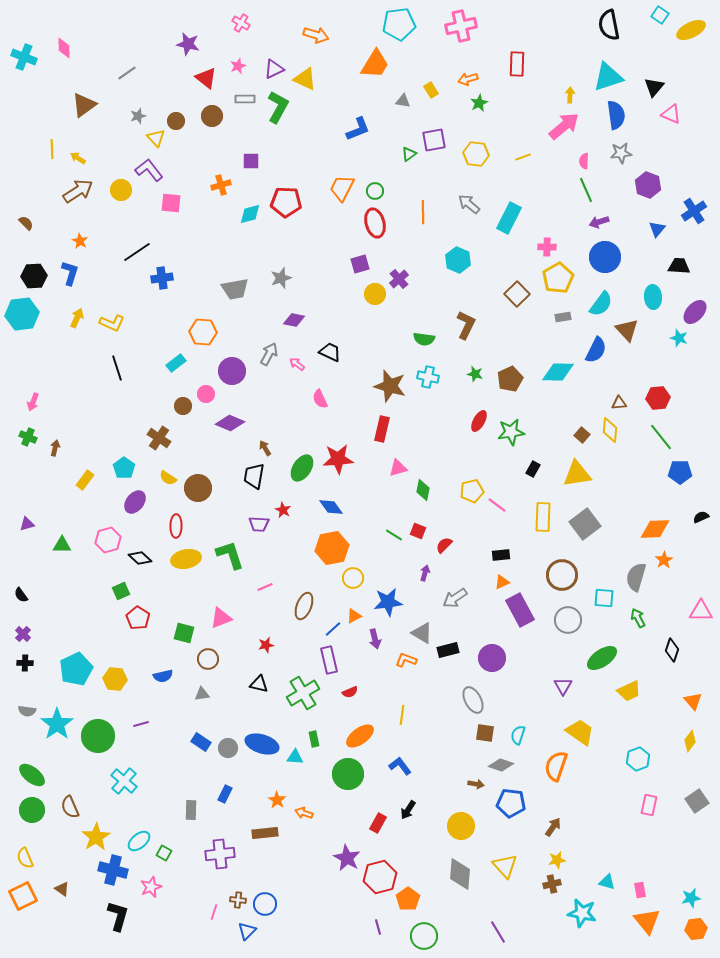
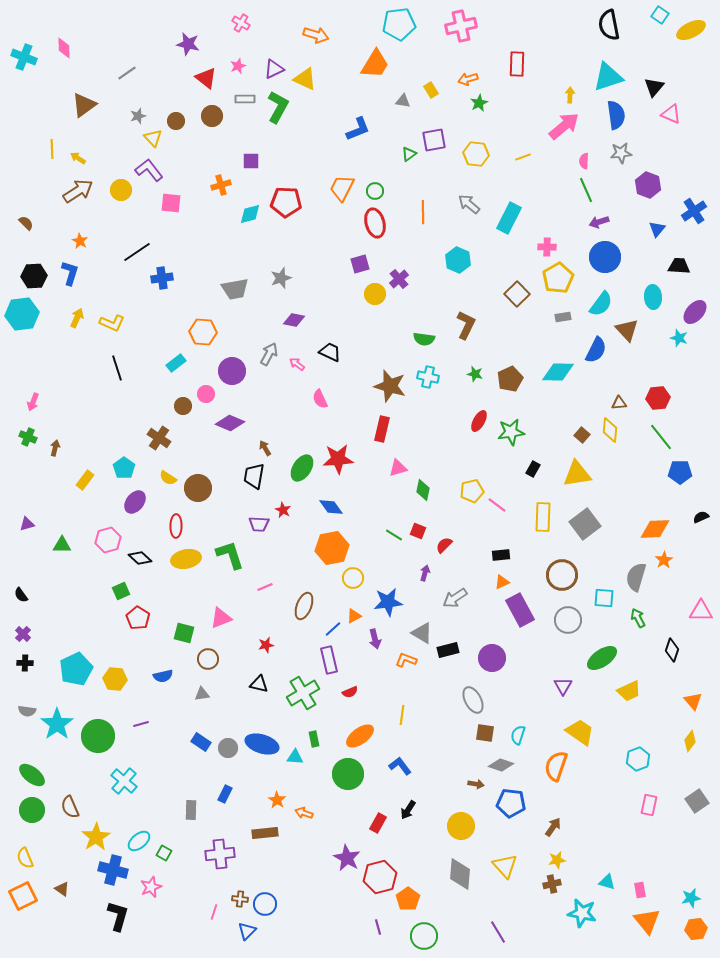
yellow triangle at (156, 138): moved 3 px left
brown cross at (238, 900): moved 2 px right, 1 px up
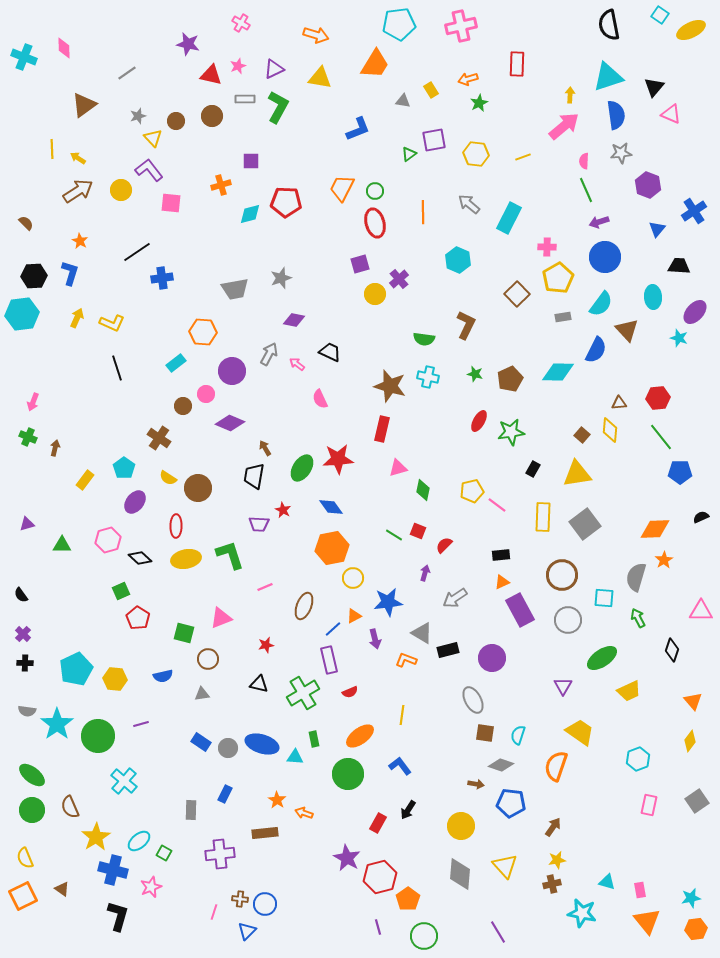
red triangle at (206, 78): moved 5 px right, 3 px up; rotated 25 degrees counterclockwise
yellow triangle at (305, 79): moved 15 px right, 1 px up; rotated 15 degrees counterclockwise
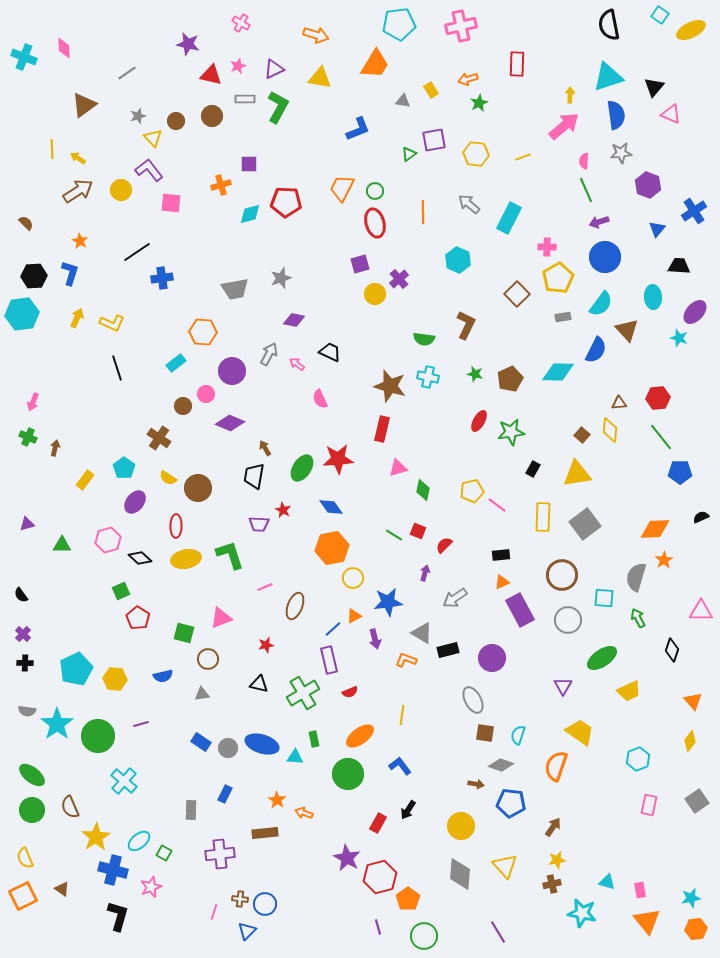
purple square at (251, 161): moved 2 px left, 3 px down
brown ellipse at (304, 606): moved 9 px left
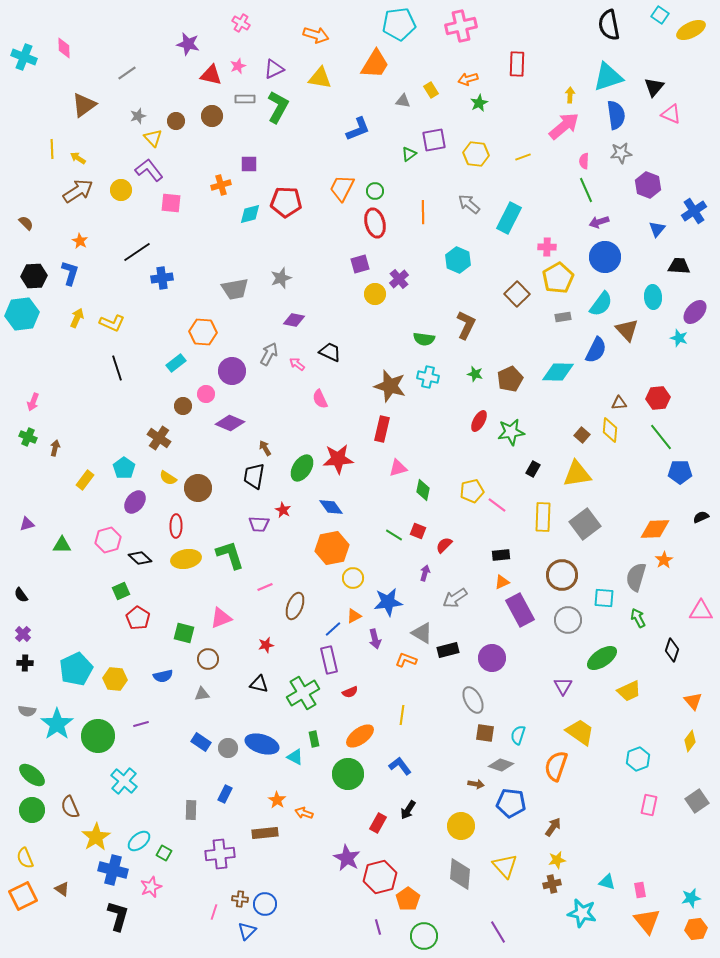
cyan triangle at (295, 757): rotated 24 degrees clockwise
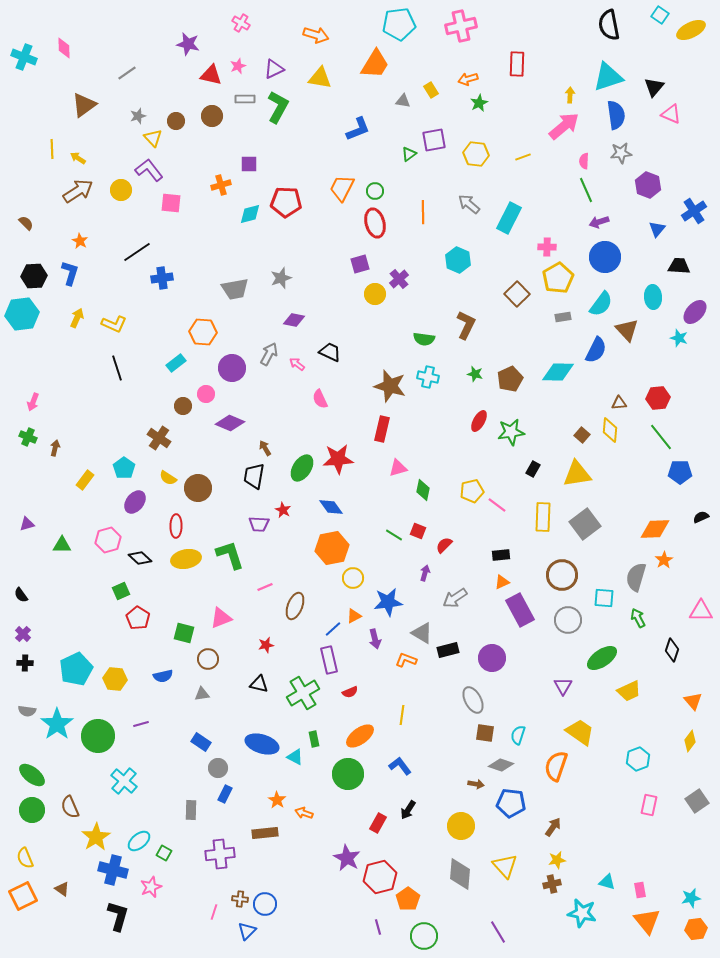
yellow L-shape at (112, 323): moved 2 px right, 1 px down
purple circle at (232, 371): moved 3 px up
gray circle at (228, 748): moved 10 px left, 20 px down
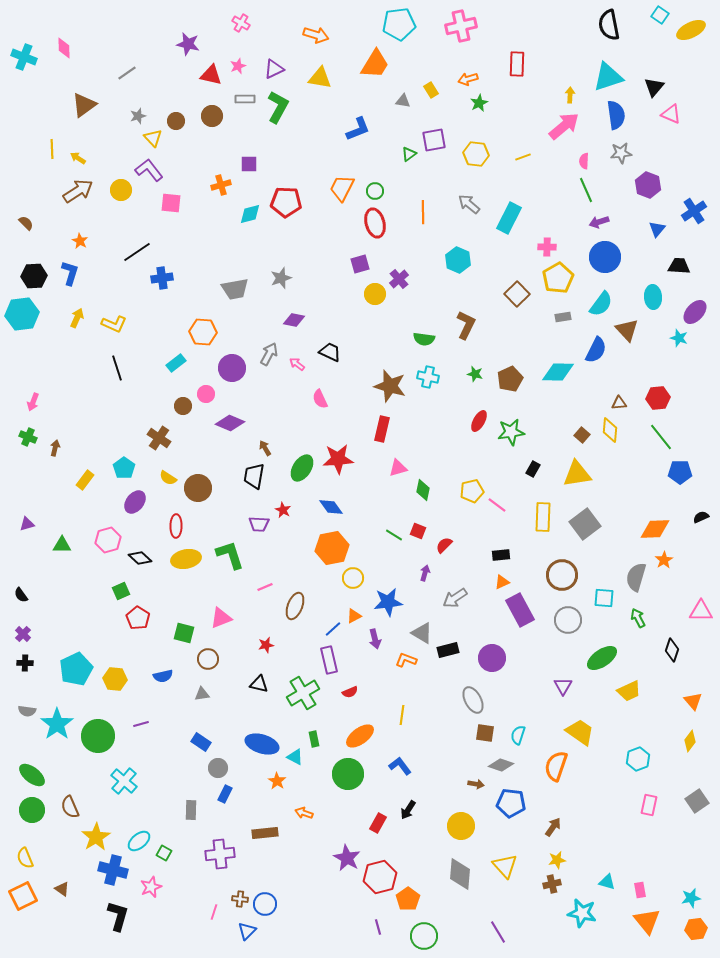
orange star at (277, 800): moved 19 px up
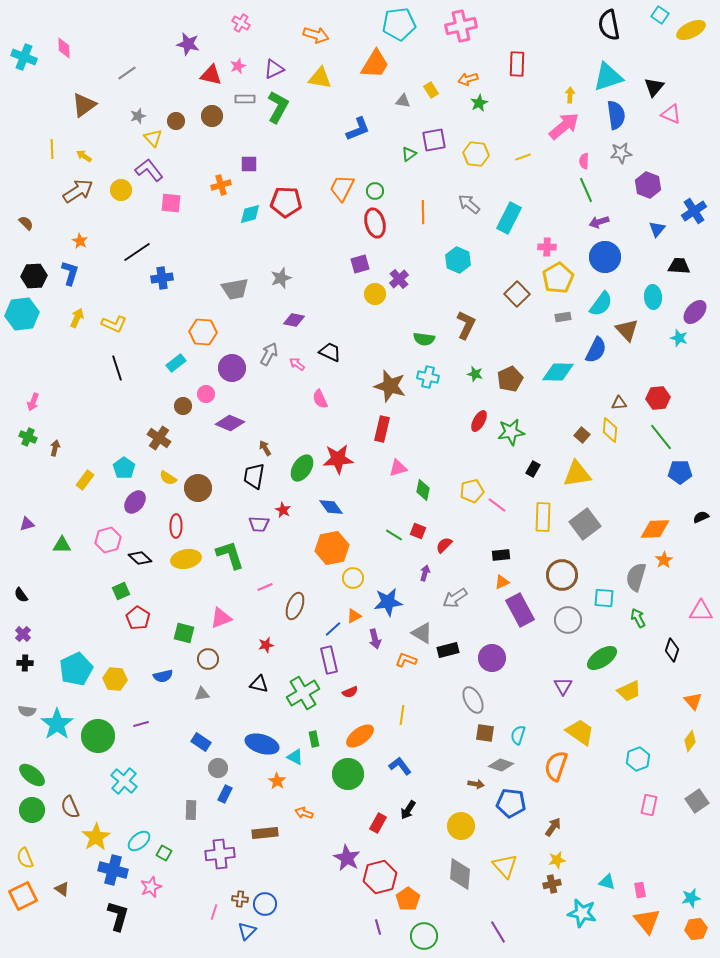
yellow arrow at (78, 158): moved 6 px right, 2 px up
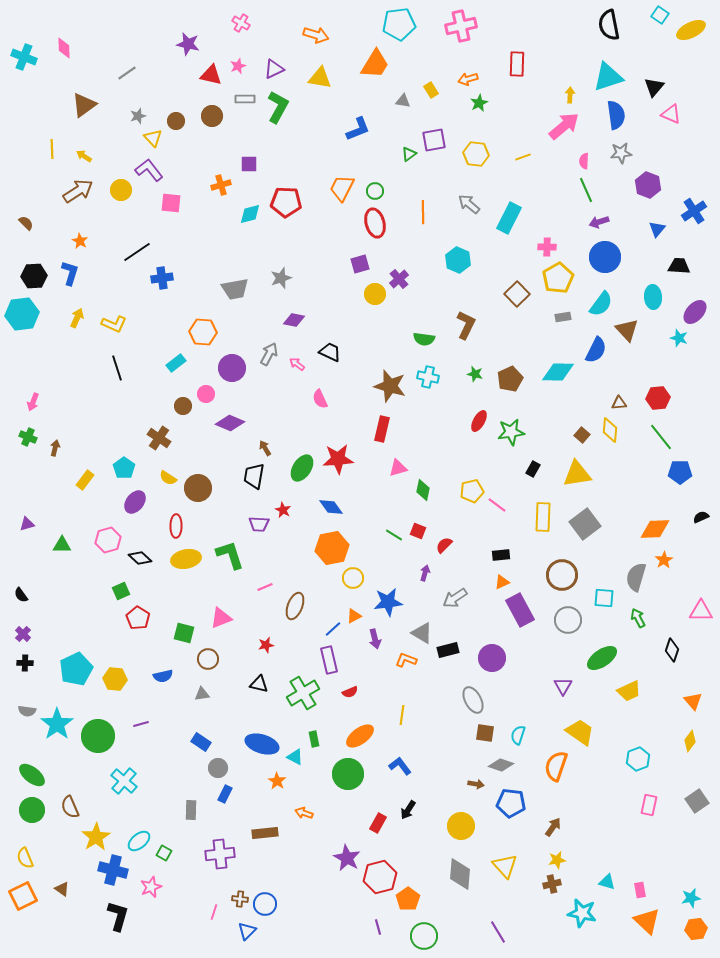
orange triangle at (647, 921): rotated 8 degrees counterclockwise
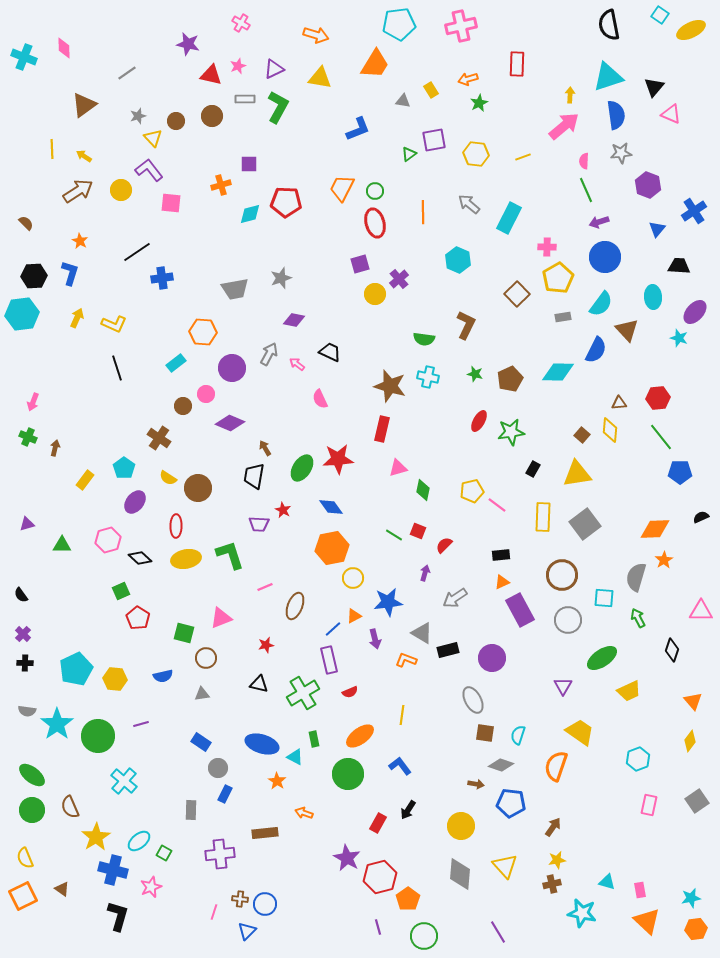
brown circle at (208, 659): moved 2 px left, 1 px up
